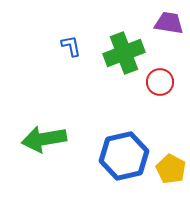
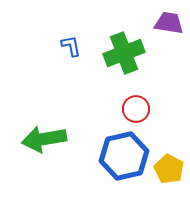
red circle: moved 24 px left, 27 px down
yellow pentagon: moved 2 px left
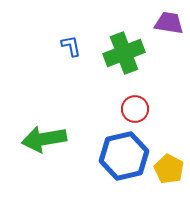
red circle: moved 1 px left
